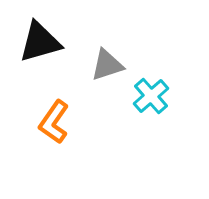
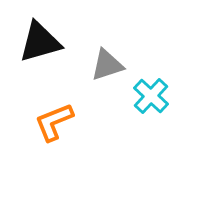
cyan cross: rotated 6 degrees counterclockwise
orange L-shape: rotated 33 degrees clockwise
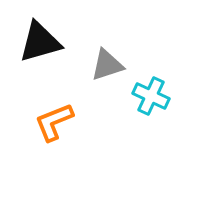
cyan cross: rotated 18 degrees counterclockwise
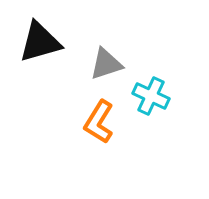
gray triangle: moved 1 px left, 1 px up
orange L-shape: moved 45 px right; rotated 36 degrees counterclockwise
